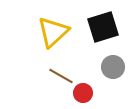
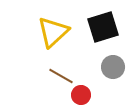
red circle: moved 2 px left, 2 px down
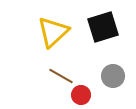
gray circle: moved 9 px down
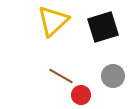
yellow triangle: moved 11 px up
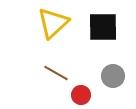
yellow triangle: moved 2 px down
black square: rotated 16 degrees clockwise
brown line: moved 5 px left, 3 px up
